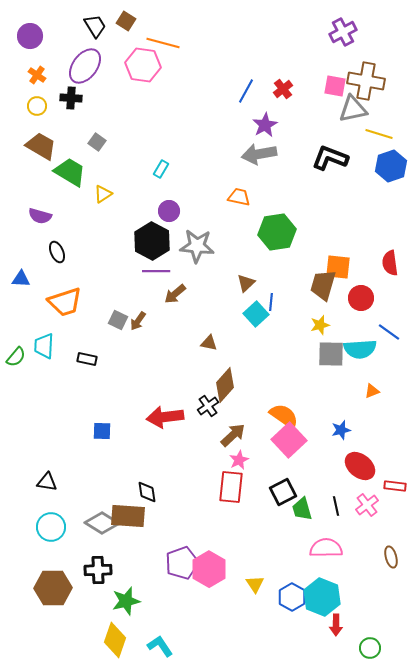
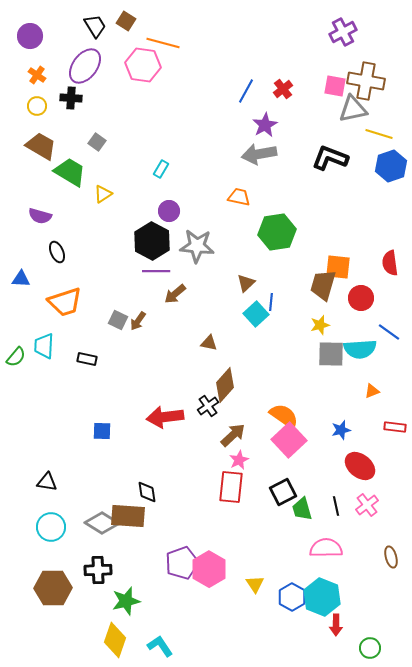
red rectangle at (395, 486): moved 59 px up
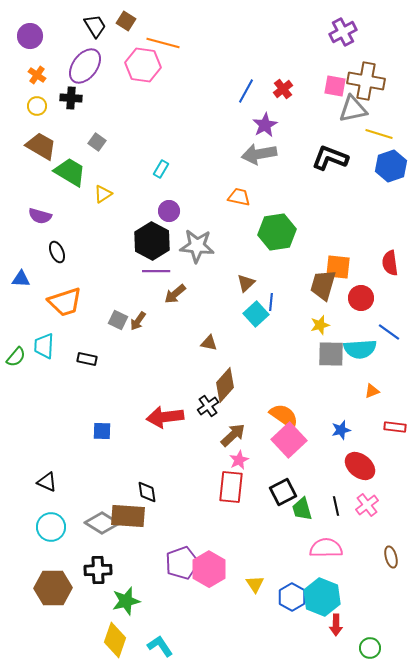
black triangle at (47, 482): rotated 15 degrees clockwise
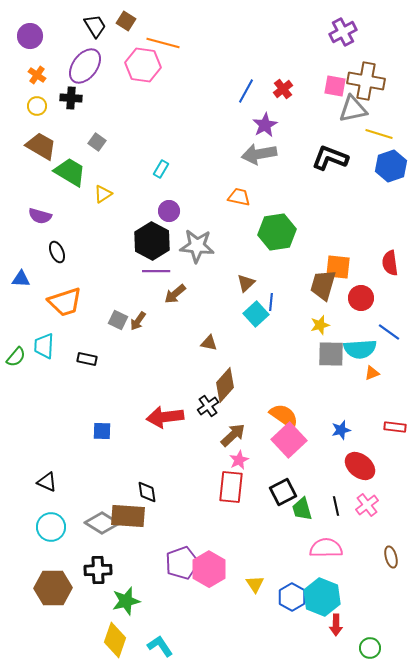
orange triangle at (372, 391): moved 18 px up
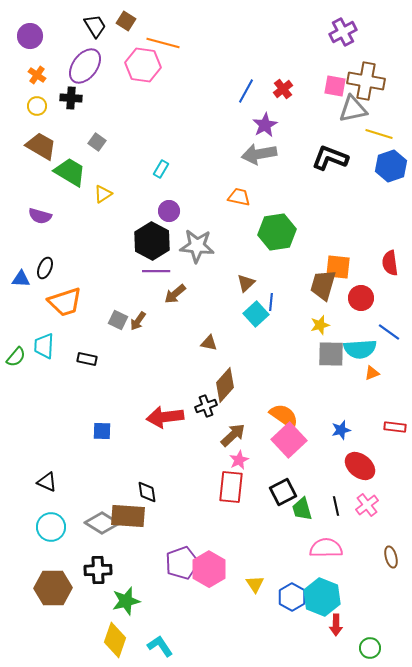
black ellipse at (57, 252): moved 12 px left, 16 px down; rotated 45 degrees clockwise
black cross at (208, 406): moved 2 px left; rotated 15 degrees clockwise
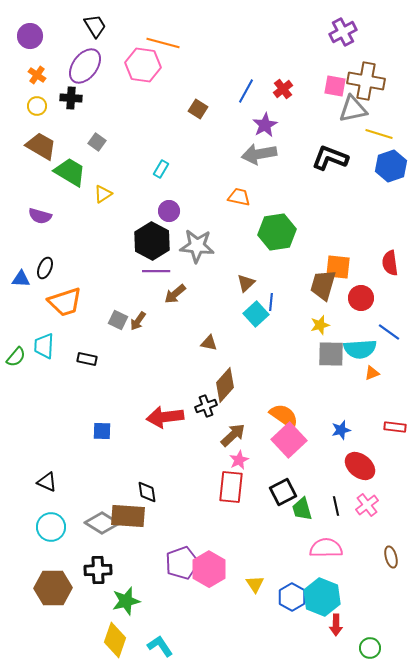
brown square at (126, 21): moved 72 px right, 88 px down
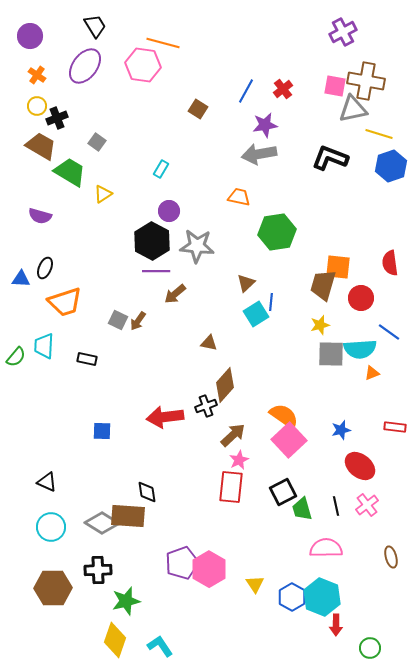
black cross at (71, 98): moved 14 px left, 20 px down; rotated 25 degrees counterclockwise
purple star at (265, 125): rotated 20 degrees clockwise
cyan square at (256, 314): rotated 10 degrees clockwise
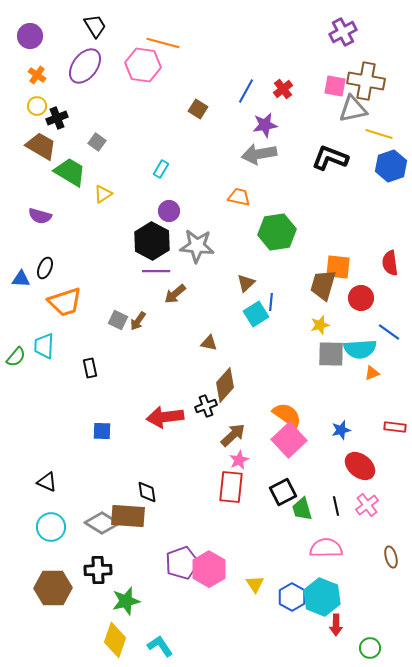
black rectangle at (87, 359): moved 3 px right, 9 px down; rotated 66 degrees clockwise
orange semicircle at (284, 416): moved 3 px right, 1 px up
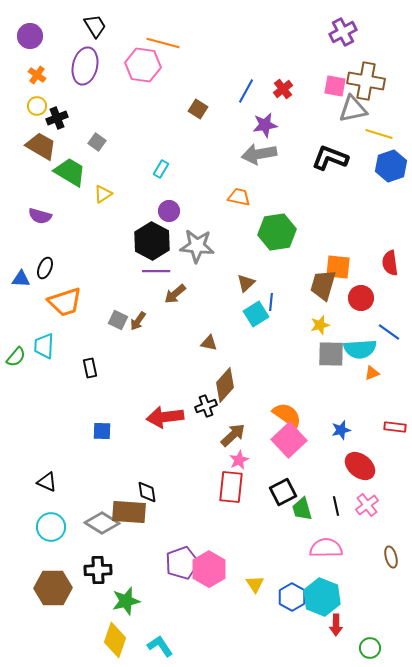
purple ellipse at (85, 66): rotated 24 degrees counterclockwise
brown rectangle at (128, 516): moved 1 px right, 4 px up
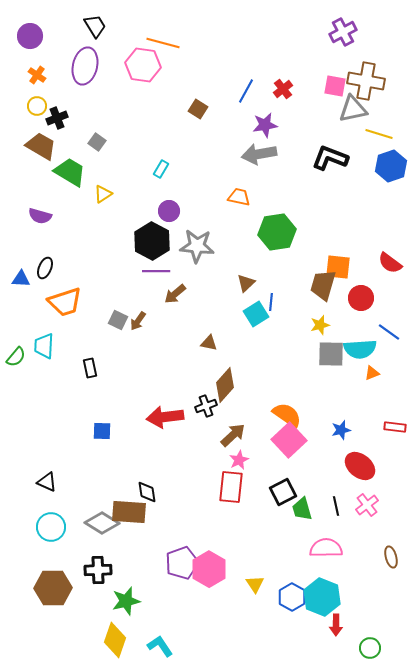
red semicircle at (390, 263): rotated 45 degrees counterclockwise
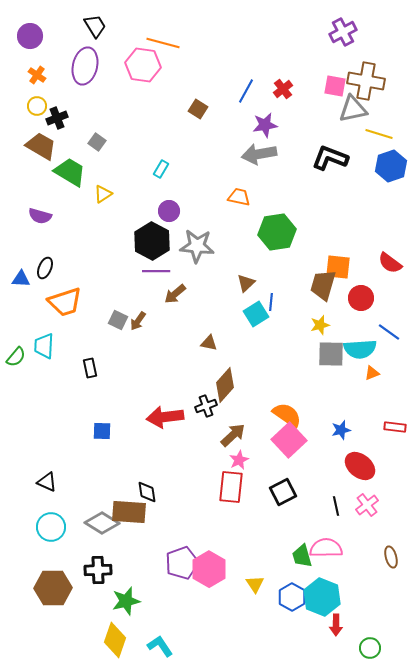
green trapezoid at (302, 509): moved 47 px down
